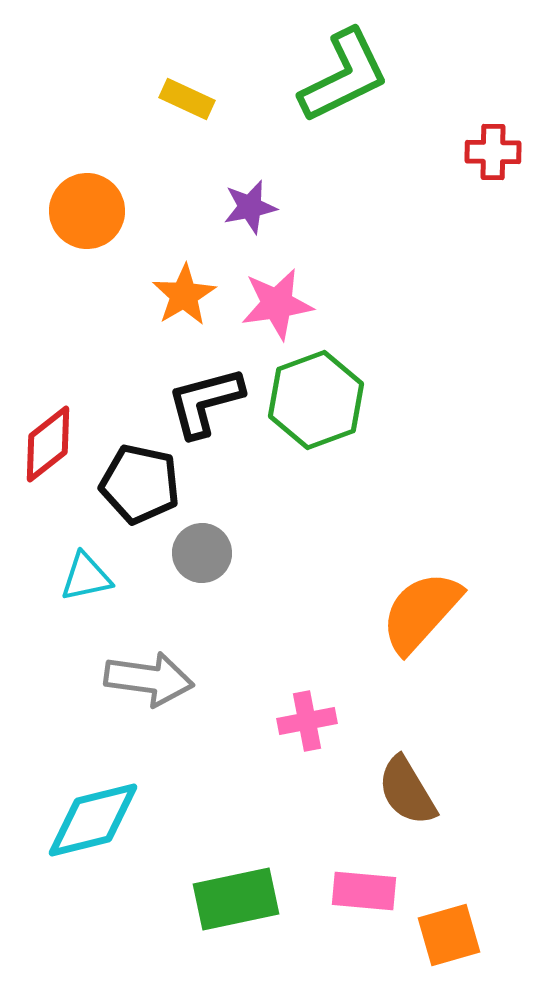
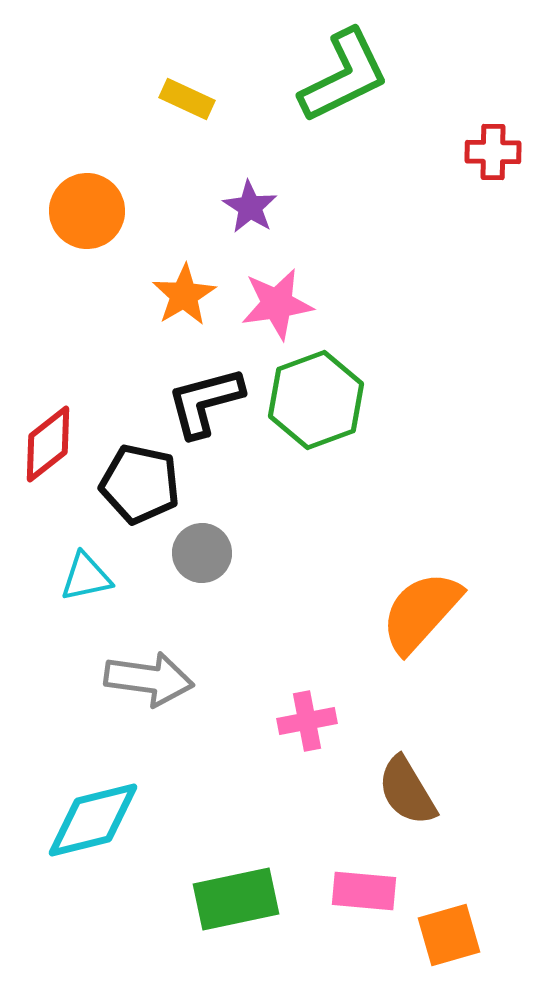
purple star: rotated 28 degrees counterclockwise
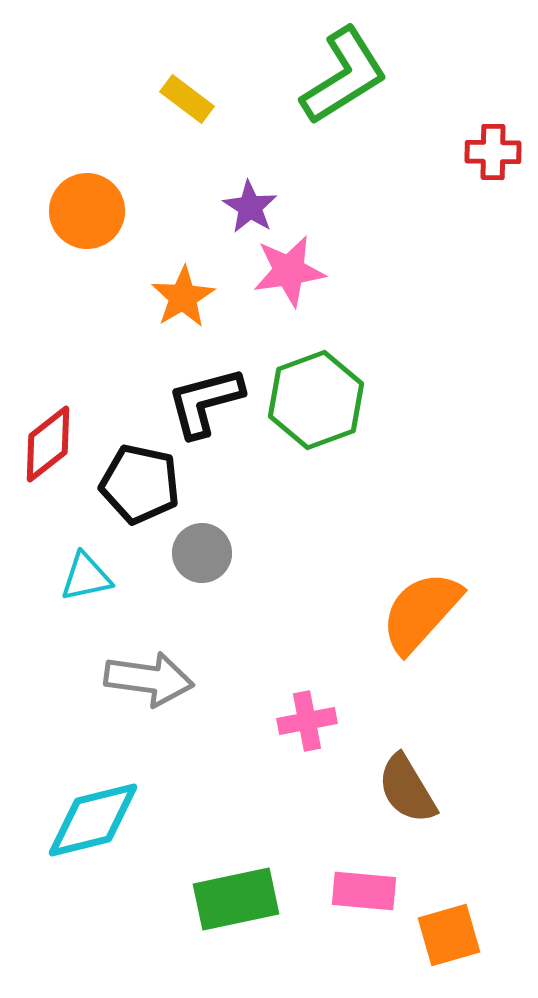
green L-shape: rotated 6 degrees counterclockwise
yellow rectangle: rotated 12 degrees clockwise
orange star: moved 1 px left, 2 px down
pink star: moved 12 px right, 33 px up
brown semicircle: moved 2 px up
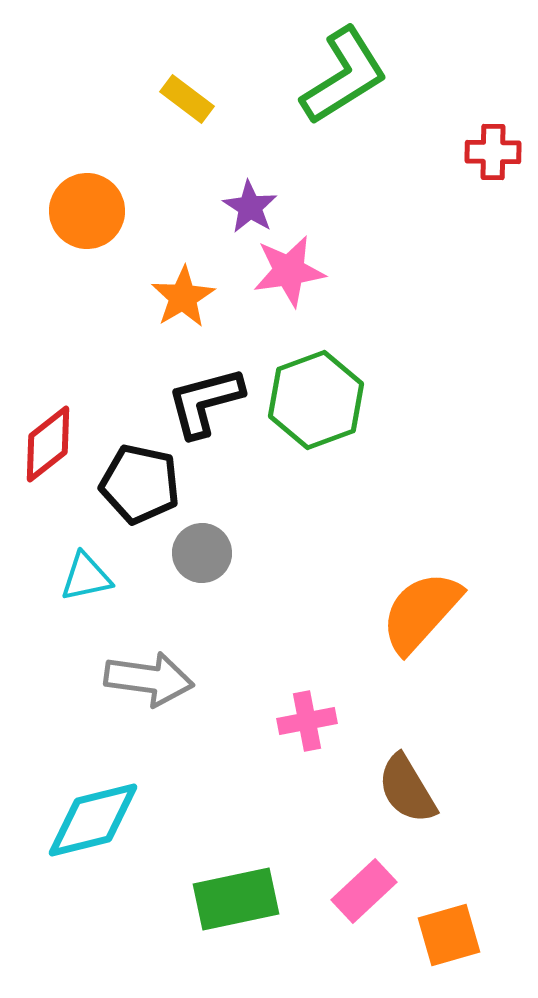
pink rectangle: rotated 48 degrees counterclockwise
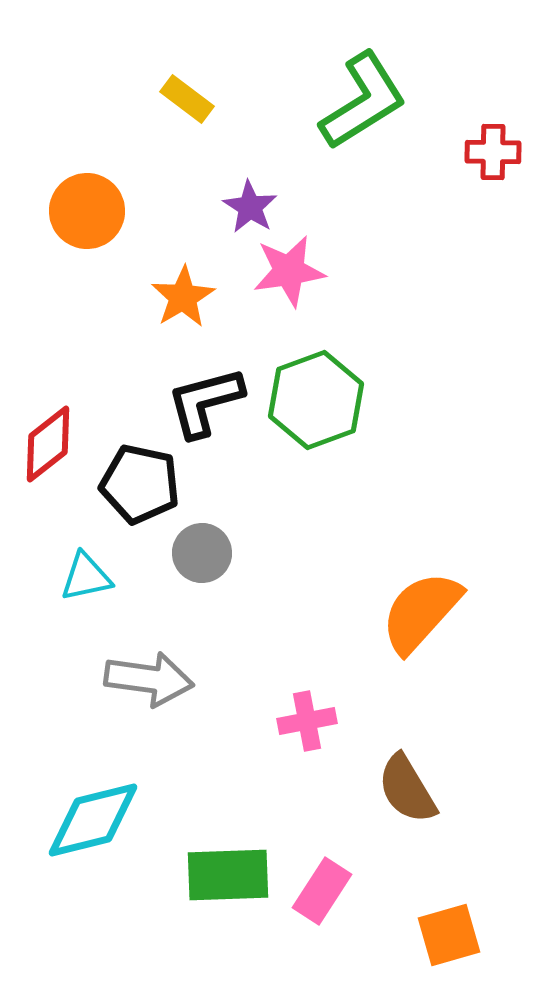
green L-shape: moved 19 px right, 25 px down
pink rectangle: moved 42 px left; rotated 14 degrees counterclockwise
green rectangle: moved 8 px left, 24 px up; rotated 10 degrees clockwise
